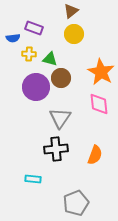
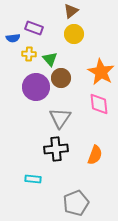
green triangle: rotated 35 degrees clockwise
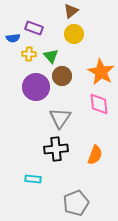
green triangle: moved 1 px right, 3 px up
brown circle: moved 1 px right, 2 px up
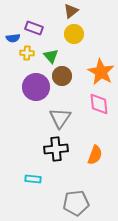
yellow cross: moved 2 px left, 1 px up
gray pentagon: rotated 15 degrees clockwise
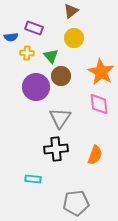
yellow circle: moved 4 px down
blue semicircle: moved 2 px left, 1 px up
brown circle: moved 1 px left
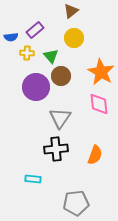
purple rectangle: moved 1 px right, 2 px down; rotated 60 degrees counterclockwise
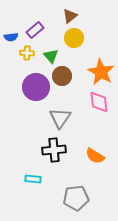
brown triangle: moved 1 px left, 5 px down
brown circle: moved 1 px right
pink diamond: moved 2 px up
black cross: moved 2 px left, 1 px down
orange semicircle: moved 1 px down; rotated 102 degrees clockwise
gray pentagon: moved 5 px up
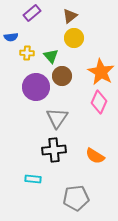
purple rectangle: moved 3 px left, 17 px up
pink diamond: rotated 30 degrees clockwise
gray triangle: moved 3 px left
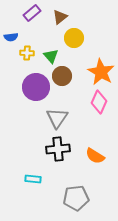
brown triangle: moved 10 px left, 1 px down
black cross: moved 4 px right, 1 px up
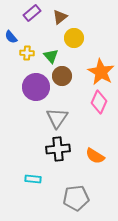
blue semicircle: rotated 56 degrees clockwise
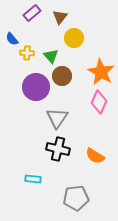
brown triangle: rotated 14 degrees counterclockwise
blue semicircle: moved 1 px right, 2 px down
black cross: rotated 20 degrees clockwise
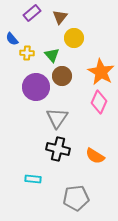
green triangle: moved 1 px right, 1 px up
